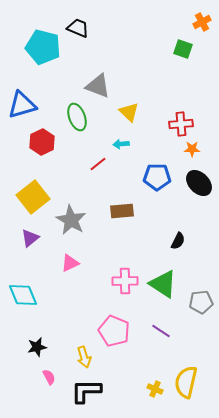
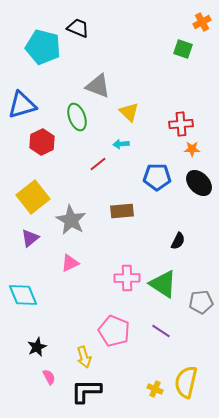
pink cross: moved 2 px right, 3 px up
black star: rotated 12 degrees counterclockwise
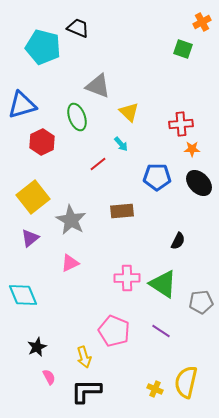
cyan arrow: rotated 126 degrees counterclockwise
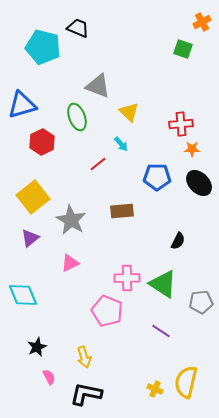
pink pentagon: moved 7 px left, 20 px up
black L-shape: moved 3 px down; rotated 12 degrees clockwise
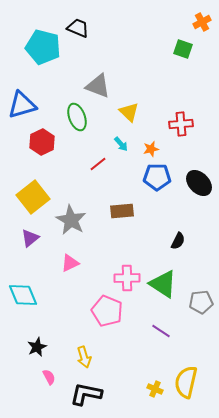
orange star: moved 41 px left; rotated 14 degrees counterclockwise
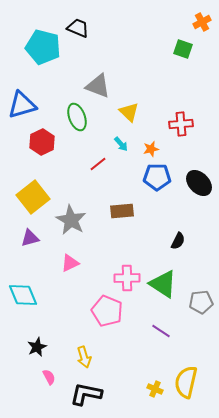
purple triangle: rotated 24 degrees clockwise
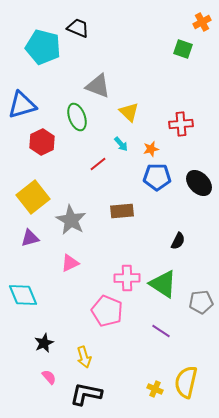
black star: moved 7 px right, 4 px up
pink semicircle: rotated 14 degrees counterclockwise
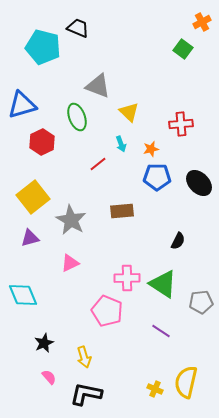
green square: rotated 18 degrees clockwise
cyan arrow: rotated 21 degrees clockwise
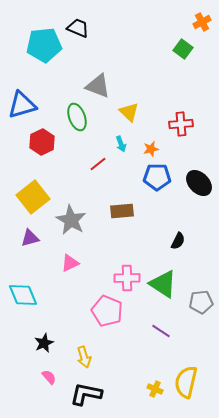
cyan pentagon: moved 1 px right, 2 px up; rotated 20 degrees counterclockwise
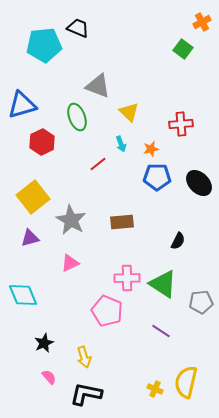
brown rectangle: moved 11 px down
